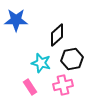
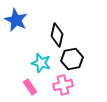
blue star: rotated 25 degrees clockwise
black diamond: rotated 35 degrees counterclockwise
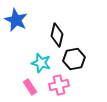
black hexagon: moved 2 px right
pink cross: moved 4 px left
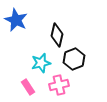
black hexagon: rotated 10 degrees counterclockwise
cyan star: rotated 30 degrees counterclockwise
pink rectangle: moved 2 px left
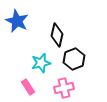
blue star: moved 1 px right, 1 px down
pink cross: moved 5 px right, 3 px down
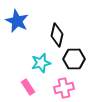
black hexagon: rotated 20 degrees clockwise
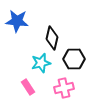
blue star: rotated 20 degrees counterclockwise
black diamond: moved 5 px left, 3 px down
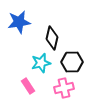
blue star: moved 2 px right, 1 px down; rotated 15 degrees counterclockwise
black hexagon: moved 2 px left, 3 px down
pink rectangle: moved 1 px up
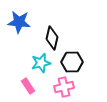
blue star: rotated 15 degrees clockwise
pink cross: moved 1 px up
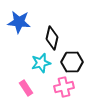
pink rectangle: moved 2 px left, 2 px down
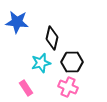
blue star: moved 2 px left
pink cross: moved 4 px right; rotated 36 degrees clockwise
